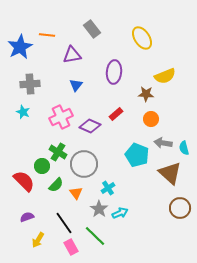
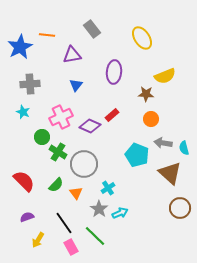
red rectangle: moved 4 px left, 1 px down
green circle: moved 29 px up
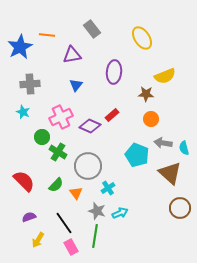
gray circle: moved 4 px right, 2 px down
gray star: moved 2 px left, 2 px down; rotated 18 degrees counterclockwise
purple semicircle: moved 2 px right
green line: rotated 55 degrees clockwise
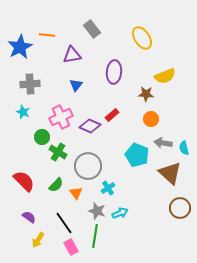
purple semicircle: rotated 56 degrees clockwise
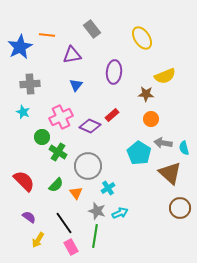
cyan pentagon: moved 2 px right, 2 px up; rotated 10 degrees clockwise
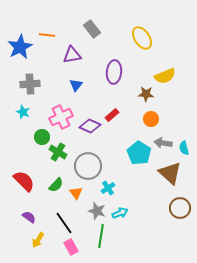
green line: moved 6 px right
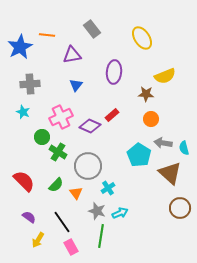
cyan pentagon: moved 2 px down
black line: moved 2 px left, 1 px up
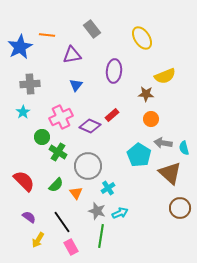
purple ellipse: moved 1 px up
cyan star: rotated 16 degrees clockwise
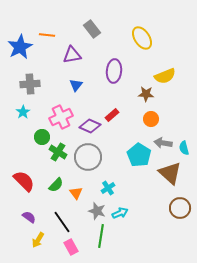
gray circle: moved 9 px up
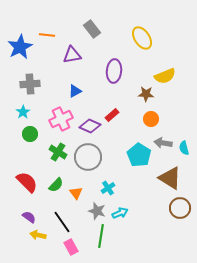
blue triangle: moved 1 px left, 6 px down; rotated 24 degrees clockwise
pink cross: moved 2 px down
green circle: moved 12 px left, 3 px up
brown triangle: moved 5 px down; rotated 10 degrees counterclockwise
red semicircle: moved 3 px right, 1 px down
yellow arrow: moved 5 px up; rotated 70 degrees clockwise
